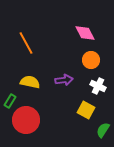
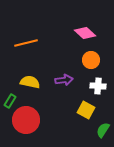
pink diamond: rotated 20 degrees counterclockwise
orange line: rotated 75 degrees counterclockwise
white cross: rotated 21 degrees counterclockwise
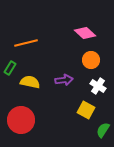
white cross: rotated 28 degrees clockwise
green rectangle: moved 33 px up
red circle: moved 5 px left
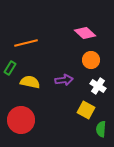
green semicircle: moved 2 px left, 1 px up; rotated 28 degrees counterclockwise
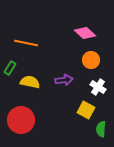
orange line: rotated 25 degrees clockwise
white cross: moved 1 px down
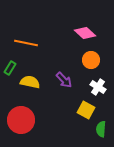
purple arrow: rotated 54 degrees clockwise
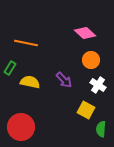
white cross: moved 2 px up
red circle: moved 7 px down
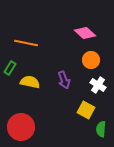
purple arrow: rotated 24 degrees clockwise
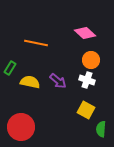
orange line: moved 10 px right
purple arrow: moved 6 px left, 1 px down; rotated 30 degrees counterclockwise
white cross: moved 11 px left, 5 px up; rotated 14 degrees counterclockwise
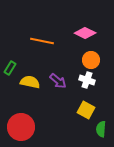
pink diamond: rotated 15 degrees counterclockwise
orange line: moved 6 px right, 2 px up
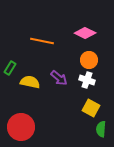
orange circle: moved 2 px left
purple arrow: moved 1 px right, 3 px up
yellow square: moved 5 px right, 2 px up
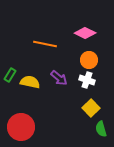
orange line: moved 3 px right, 3 px down
green rectangle: moved 7 px down
yellow square: rotated 18 degrees clockwise
green semicircle: rotated 21 degrees counterclockwise
